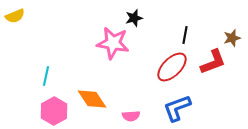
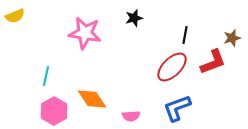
pink star: moved 28 px left, 10 px up
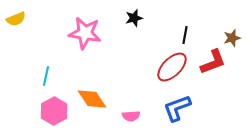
yellow semicircle: moved 1 px right, 3 px down
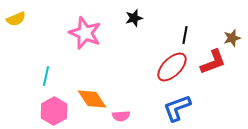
pink star: rotated 12 degrees clockwise
pink semicircle: moved 10 px left
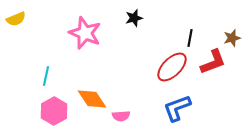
black line: moved 5 px right, 3 px down
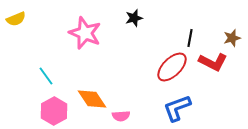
red L-shape: rotated 48 degrees clockwise
cyan line: rotated 48 degrees counterclockwise
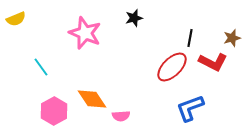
cyan line: moved 5 px left, 9 px up
blue L-shape: moved 13 px right
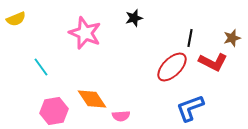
pink hexagon: rotated 20 degrees clockwise
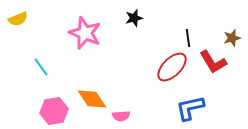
yellow semicircle: moved 2 px right
black line: moved 2 px left; rotated 18 degrees counterclockwise
red L-shape: rotated 32 degrees clockwise
blue L-shape: rotated 8 degrees clockwise
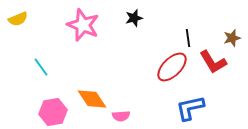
pink star: moved 2 px left, 8 px up
pink hexagon: moved 1 px left, 1 px down
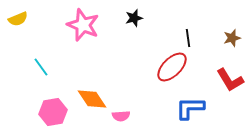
red L-shape: moved 17 px right, 18 px down
blue L-shape: rotated 12 degrees clockwise
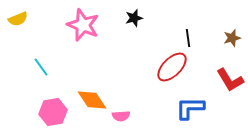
orange diamond: moved 1 px down
